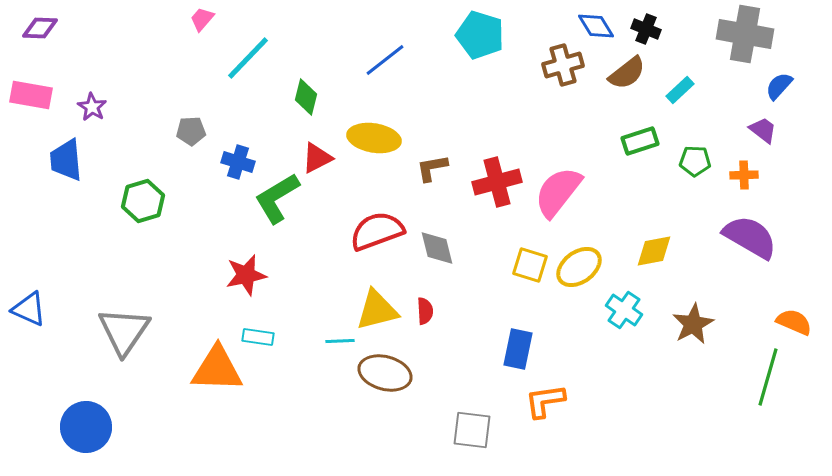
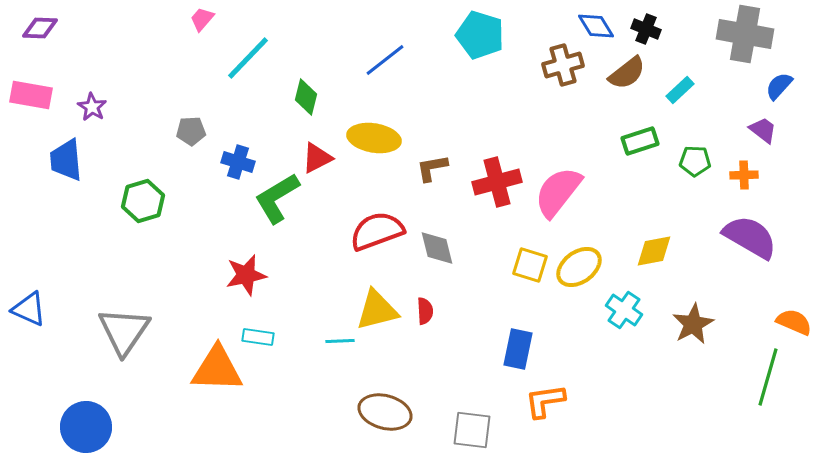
brown ellipse at (385, 373): moved 39 px down
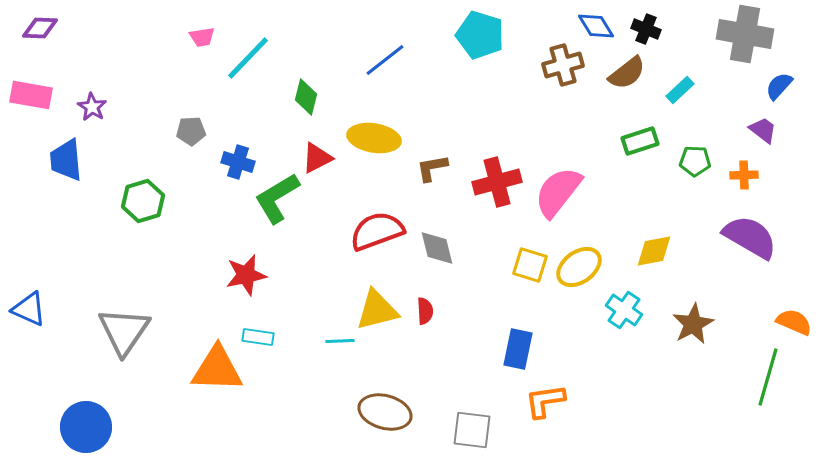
pink trapezoid at (202, 19): moved 18 px down; rotated 140 degrees counterclockwise
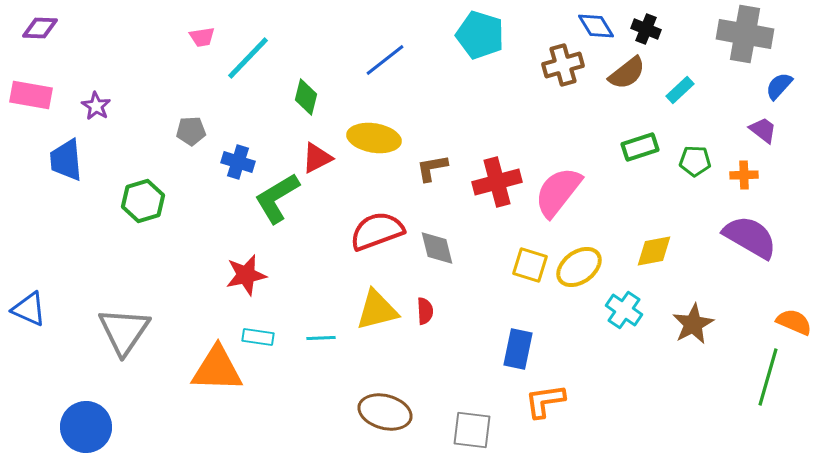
purple star at (92, 107): moved 4 px right, 1 px up
green rectangle at (640, 141): moved 6 px down
cyan line at (340, 341): moved 19 px left, 3 px up
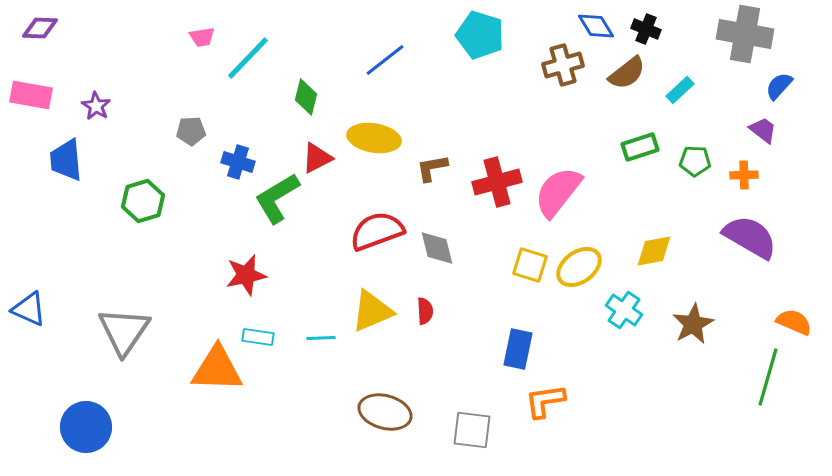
yellow triangle at (377, 310): moved 5 px left, 1 px down; rotated 9 degrees counterclockwise
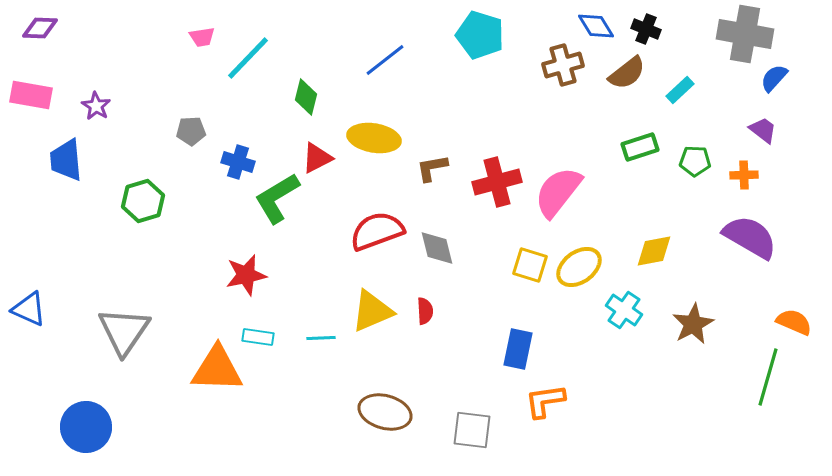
blue semicircle at (779, 86): moved 5 px left, 8 px up
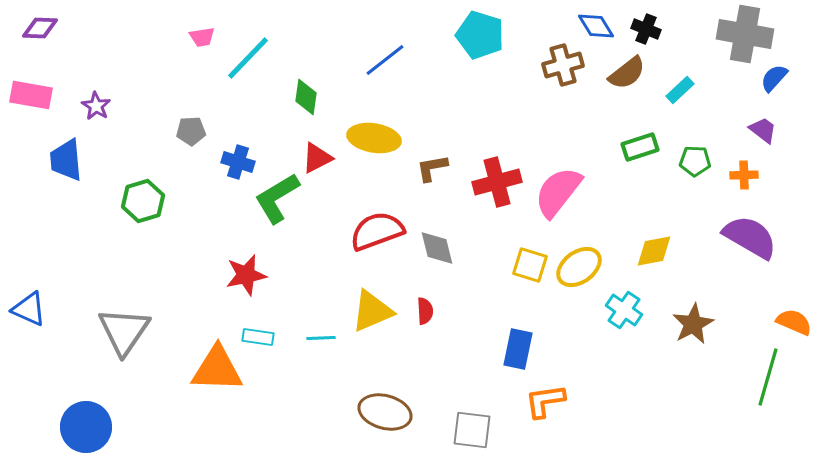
green diamond at (306, 97): rotated 6 degrees counterclockwise
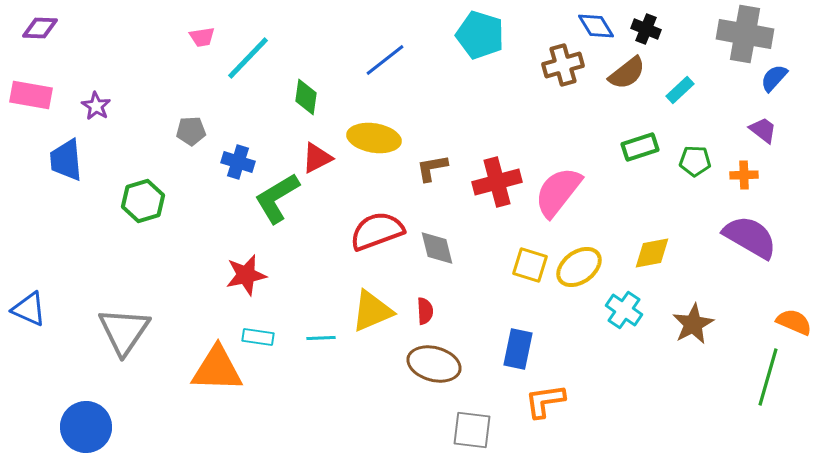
yellow diamond at (654, 251): moved 2 px left, 2 px down
brown ellipse at (385, 412): moved 49 px right, 48 px up
